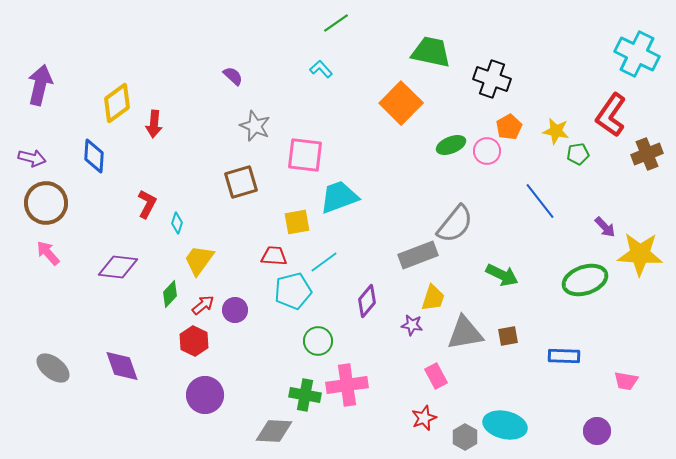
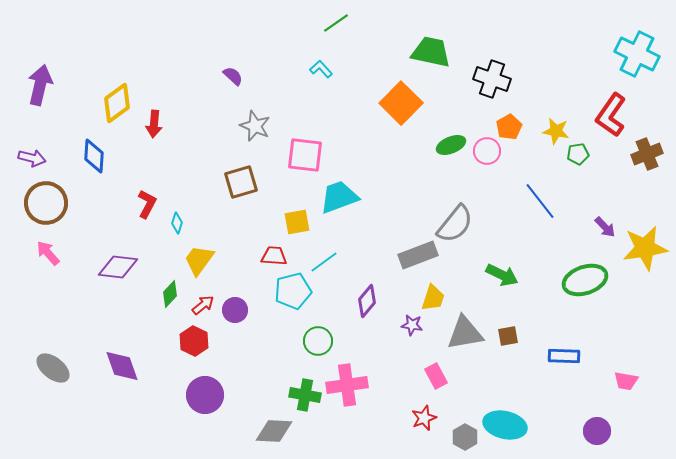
yellow star at (640, 254): moved 5 px right, 6 px up; rotated 12 degrees counterclockwise
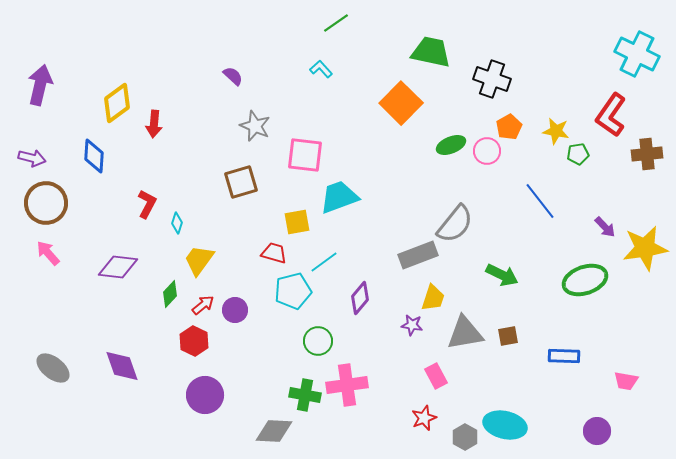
brown cross at (647, 154): rotated 16 degrees clockwise
red trapezoid at (274, 256): moved 3 px up; rotated 12 degrees clockwise
purple diamond at (367, 301): moved 7 px left, 3 px up
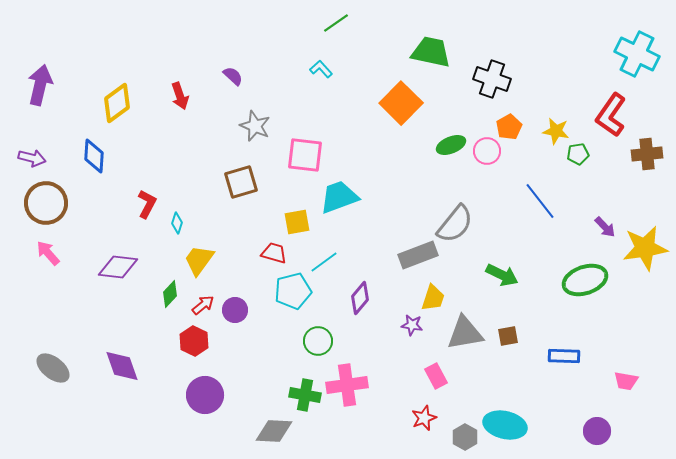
red arrow at (154, 124): moved 26 px right, 28 px up; rotated 24 degrees counterclockwise
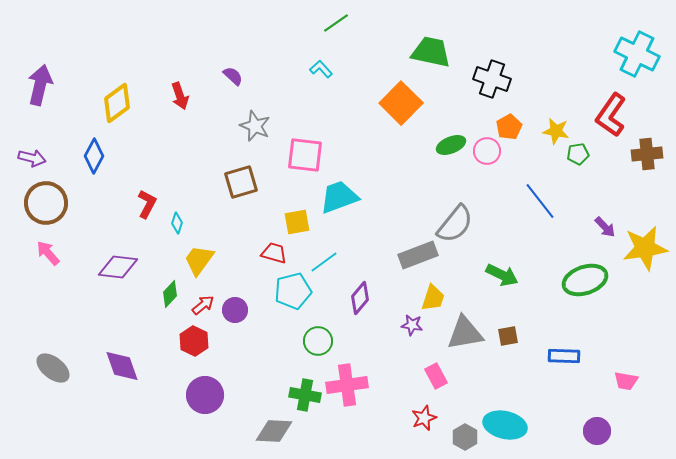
blue diamond at (94, 156): rotated 24 degrees clockwise
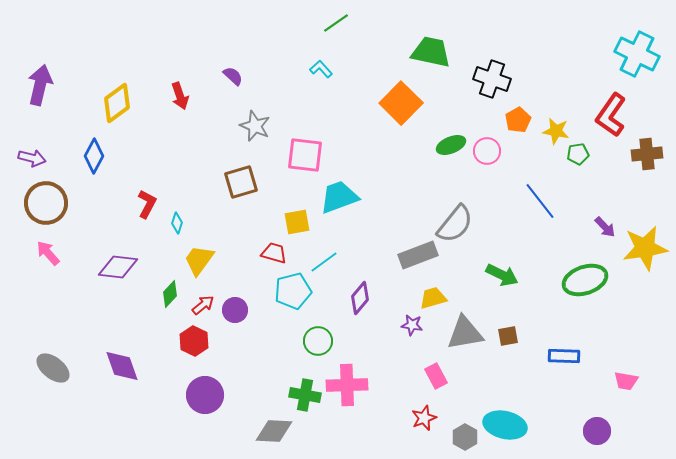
orange pentagon at (509, 127): moved 9 px right, 7 px up
yellow trapezoid at (433, 298): rotated 124 degrees counterclockwise
pink cross at (347, 385): rotated 6 degrees clockwise
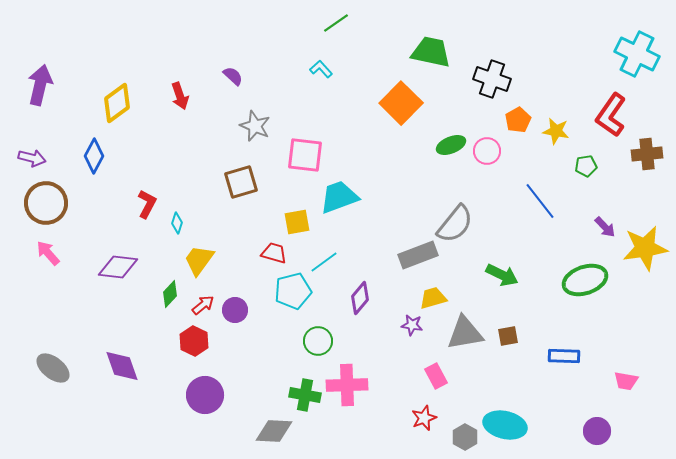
green pentagon at (578, 154): moved 8 px right, 12 px down
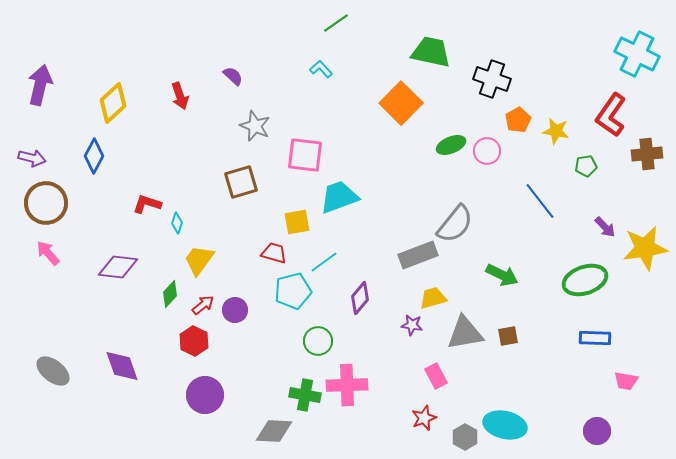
yellow diamond at (117, 103): moved 4 px left; rotated 6 degrees counterclockwise
red L-shape at (147, 204): rotated 100 degrees counterclockwise
blue rectangle at (564, 356): moved 31 px right, 18 px up
gray ellipse at (53, 368): moved 3 px down
